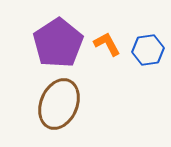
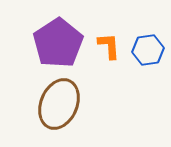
orange L-shape: moved 2 px right, 2 px down; rotated 24 degrees clockwise
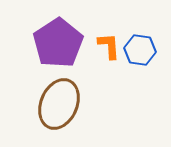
blue hexagon: moved 8 px left; rotated 16 degrees clockwise
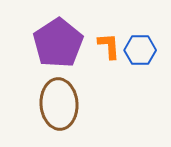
blue hexagon: rotated 8 degrees counterclockwise
brown ellipse: rotated 27 degrees counterclockwise
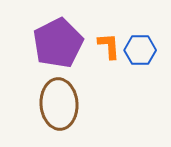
purple pentagon: rotated 6 degrees clockwise
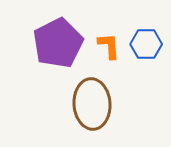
blue hexagon: moved 6 px right, 6 px up
brown ellipse: moved 33 px right
